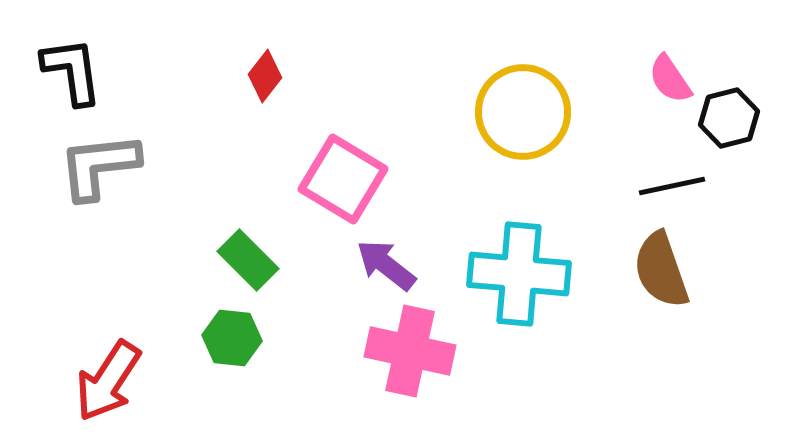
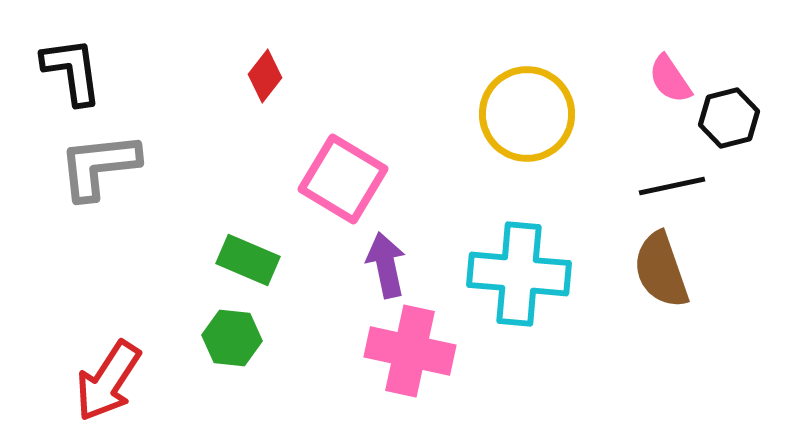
yellow circle: moved 4 px right, 2 px down
green rectangle: rotated 22 degrees counterclockwise
purple arrow: rotated 40 degrees clockwise
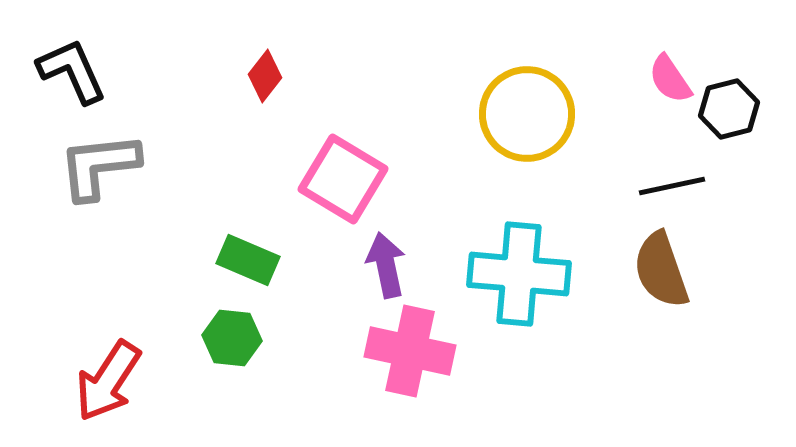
black L-shape: rotated 16 degrees counterclockwise
black hexagon: moved 9 px up
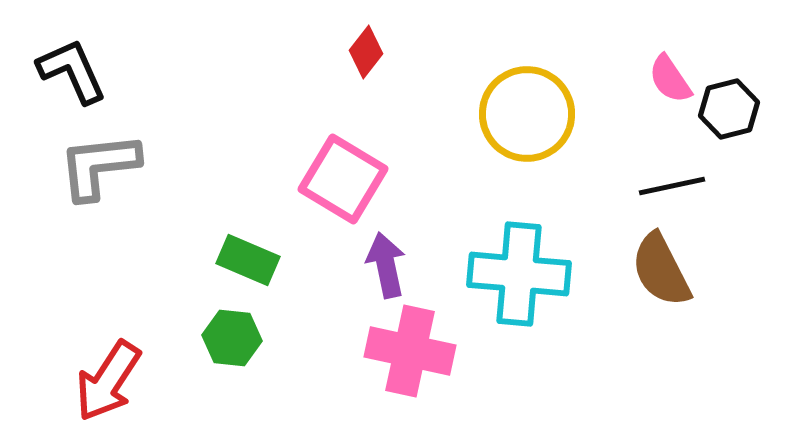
red diamond: moved 101 px right, 24 px up
brown semicircle: rotated 8 degrees counterclockwise
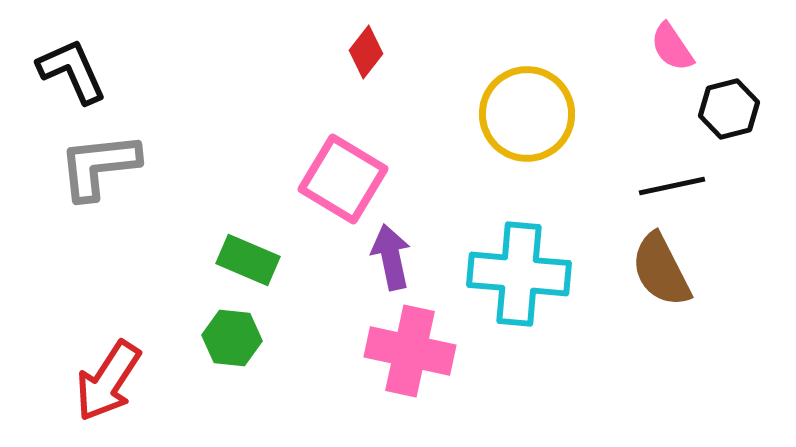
pink semicircle: moved 2 px right, 32 px up
purple arrow: moved 5 px right, 8 px up
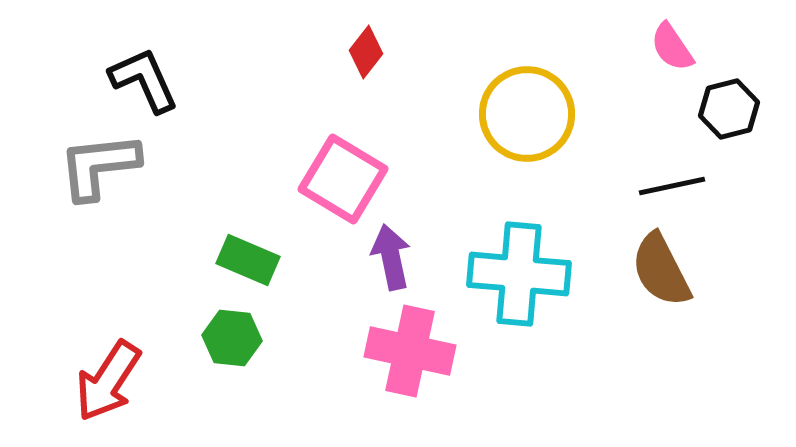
black L-shape: moved 72 px right, 9 px down
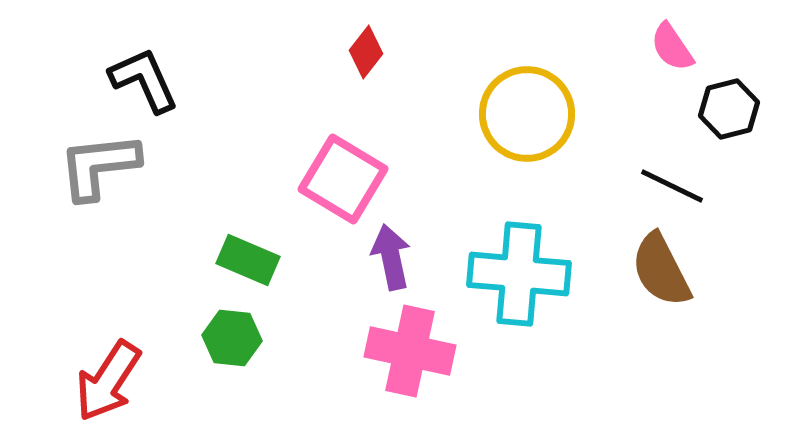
black line: rotated 38 degrees clockwise
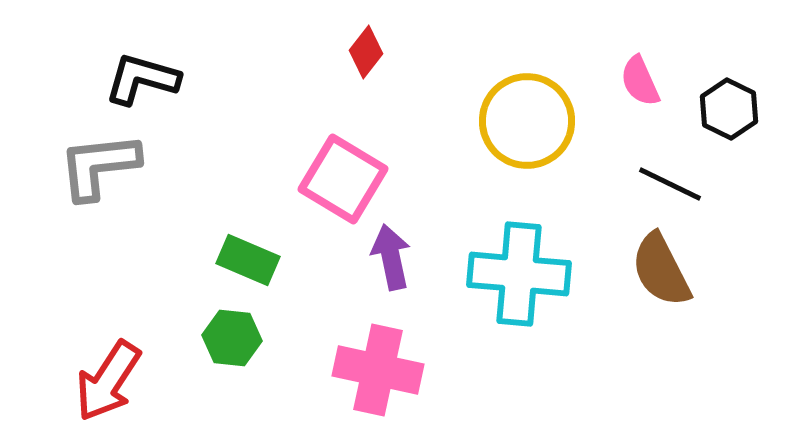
pink semicircle: moved 32 px left, 34 px down; rotated 10 degrees clockwise
black L-shape: moved 2 px left, 1 px up; rotated 50 degrees counterclockwise
black hexagon: rotated 20 degrees counterclockwise
yellow circle: moved 7 px down
black line: moved 2 px left, 2 px up
pink cross: moved 32 px left, 19 px down
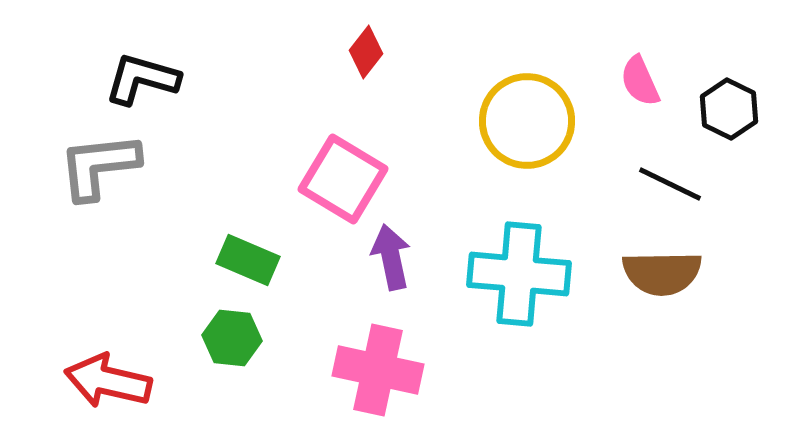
brown semicircle: moved 1 px right, 3 px down; rotated 64 degrees counterclockwise
red arrow: rotated 70 degrees clockwise
